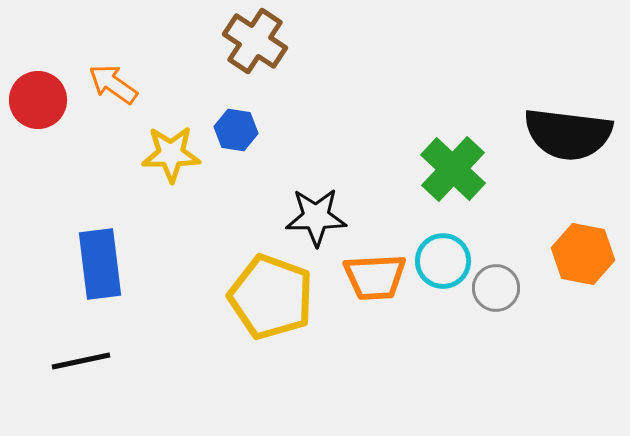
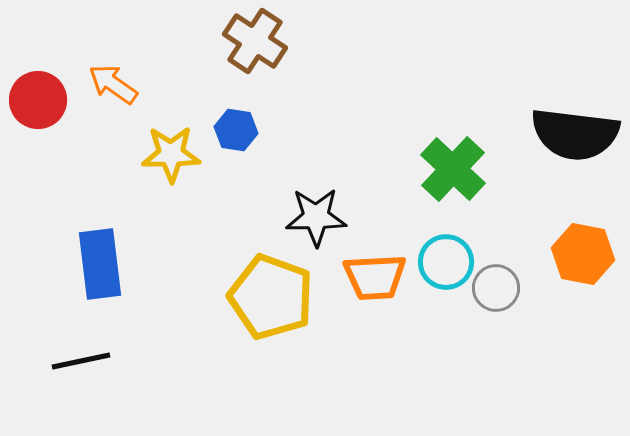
black semicircle: moved 7 px right
cyan circle: moved 3 px right, 1 px down
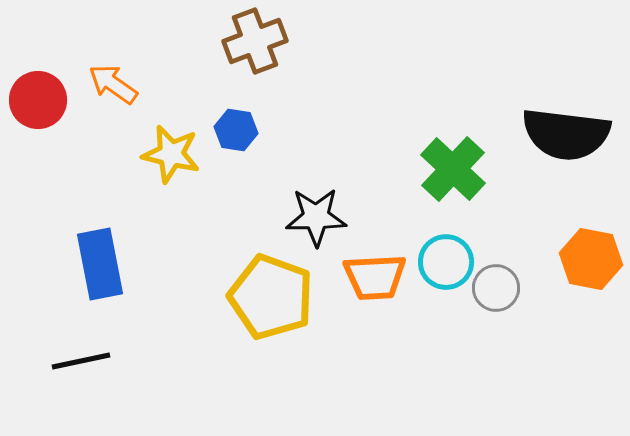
brown cross: rotated 36 degrees clockwise
black semicircle: moved 9 px left
yellow star: rotated 14 degrees clockwise
orange hexagon: moved 8 px right, 5 px down
blue rectangle: rotated 4 degrees counterclockwise
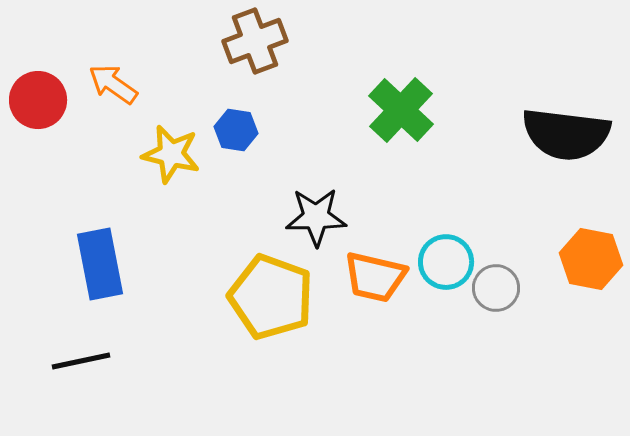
green cross: moved 52 px left, 59 px up
orange trapezoid: rotated 16 degrees clockwise
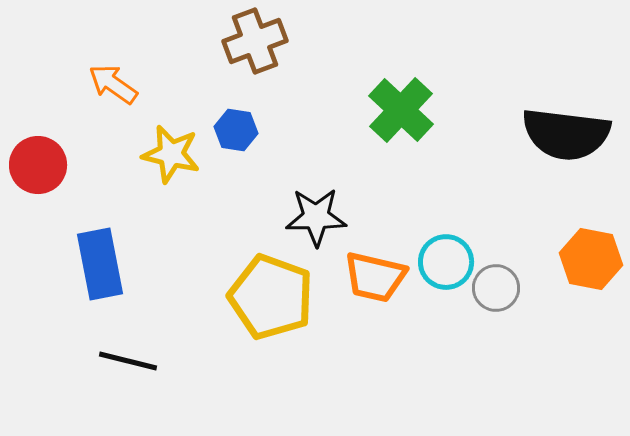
red circle: moved 65 px down
black line: moved 47 px right; rotated 26 degrees clockwise
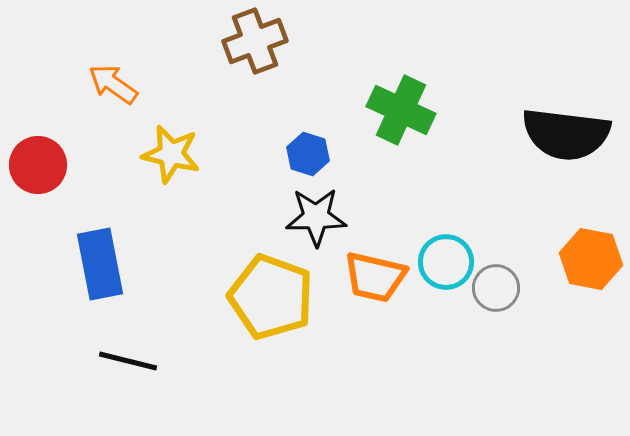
green cross: rotated 18 degrees counterclockwise
blue hexagon: moved 72 px right, 24 px down; rotated 9 degrees clockwise
